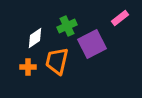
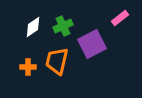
green cross: moved 4 px left
white diamond: moved 2 px left, 11 px up
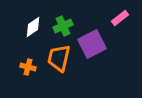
orange trapezoid: moved 2 px right, 3 px up
orange cross: rotated 14 degrees clockwise
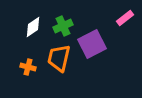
pink rectangle: moved 5 px right
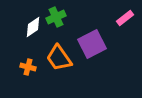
green cross: moved 7 px left, 9 px up
orange trapezoid: rotated 48 degrees counterclockwise
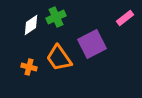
white diamond: moved 2 px left, 2 px up
orange cross: moved 1 px right
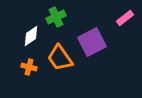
white diamond: moved 11 px down
purple square: moved 2 px up
orange trapezoid: moved 1 px right
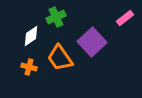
purple square: rotated 16 degrees counterclockwise
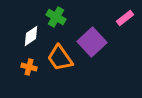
green cross: rotated 36 degrees counterclockwise
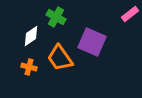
pink rectangle: moved 5 px right, 4 px up
purple square: rotated 24 degrees counterclockwise
